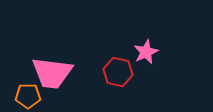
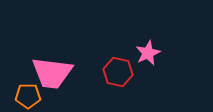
pink star: moved 2 px right, 1 px down
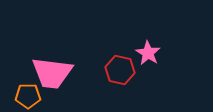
pink star: rotated 15 degrees counterclockwise
red hexagon: moved 2 px right, 2 px up
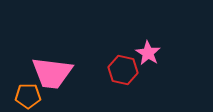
red hexagon: moved 3 px right
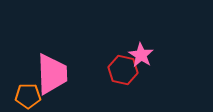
pink star: moved 7 px left, 2 px down
pink trapezoid: moved 1 px down; rotated 99 degrees counterclockwise
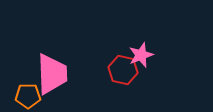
pink star: rotated 20 degrees clockwise
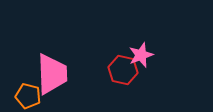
orange pentagon: rotated 15 degrees clockwise
